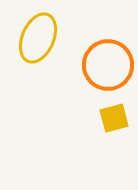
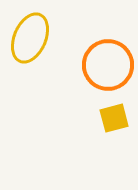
yellow ellipse: moved 8 px left
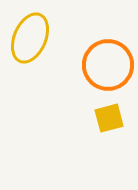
yellow square: moved 5 px left
